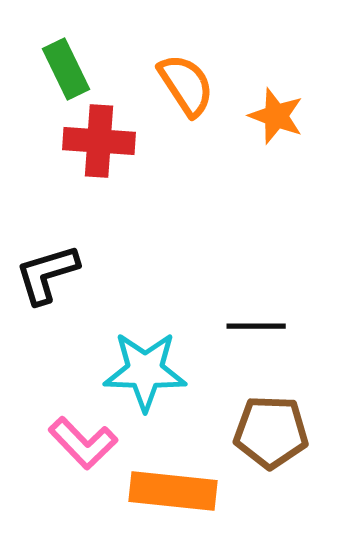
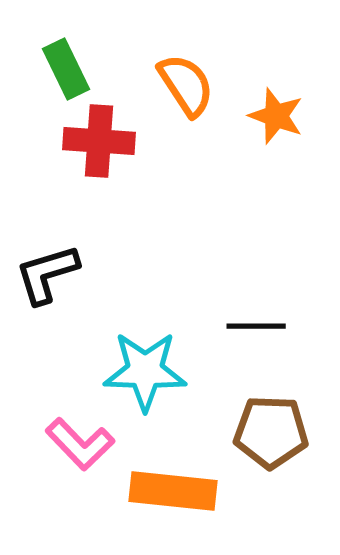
pink L-shape: moved 3 px left, 1 px down
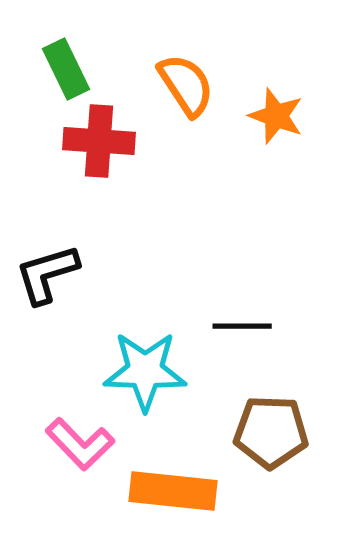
black line: moved 14 px left
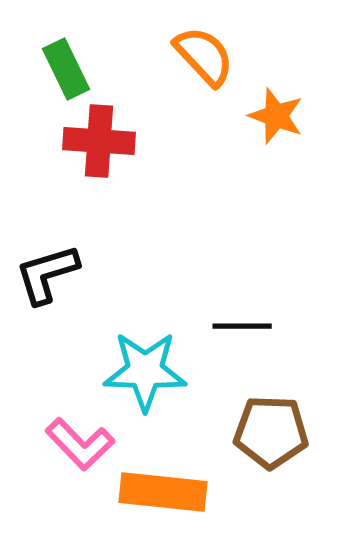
orange semicircle: moved 18 px right, 29 px up; rotated 10 degrees counterclockwise
orange rectangle: moved 10 px left, 1 px down
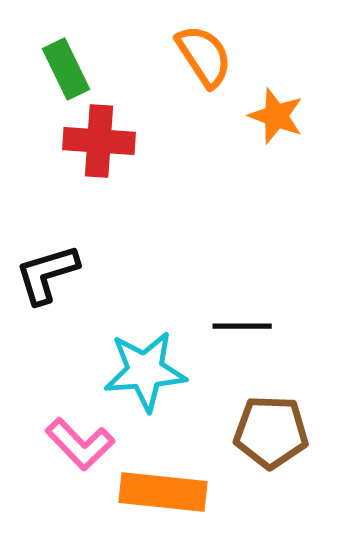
orange semicircle: rotated 10 degrees clockwise
cyan star: rotated 6 degrees counterclockwise
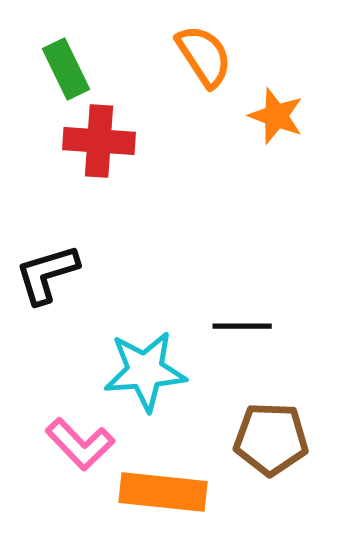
brown pentagon: moved 7 px down
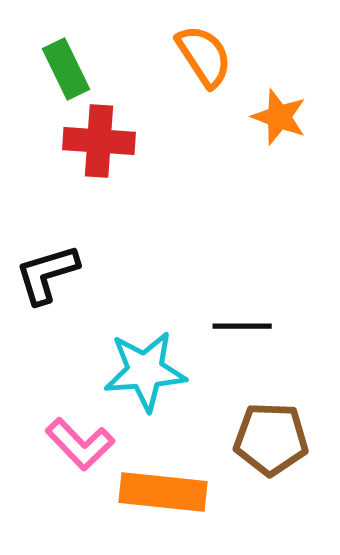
orange star: moved 3 px right, 1 px down
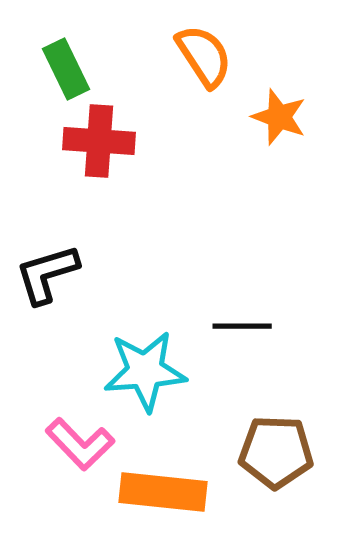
brown pentagon: moved 5 px right, 13 px down
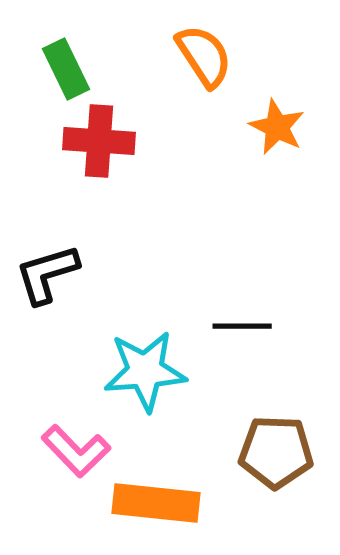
orange star: moved 2 px left, 10 px down; rotated 6 degrees clockwise
pink L-shape: moved 4 px left, 7 px down
orange rectangle: moved 7 px left, 11 px down
